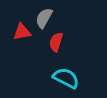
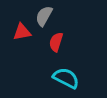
gray semicircle: moved 2 px up
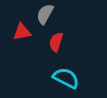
gray semicircle: moved 1 px right, 2 px up
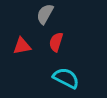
red triangle: moved 14 px down
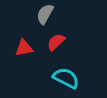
red semicircle: rotated 30 degrees clockwise
red triangle: moved 2 px right, 2 px down
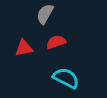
red semicircle: rotated 24 degrees clockwise
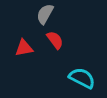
red semicircle: moved 1 px left, 2 px up; rotated 72 degrees clockwise
cyan semicircle: moved 16 px right
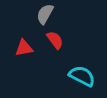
cyan semicircle: moved 2 px up
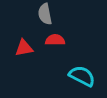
gray semicircle: rotated 40 degrees counterclockwise
red semicircle: rotated 54 degrees counterclockwise
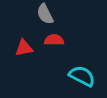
gray semicircle: rotated 15 degrees counterclockwise
red semicircle: moved 1 px left
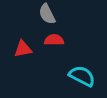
gray semicircle: moved 2 px right
red triangle: moved 1 px left, 1 px down
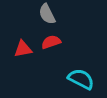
red semicircle: moved 3 px left, 2 px down; rotated 18 degrees counterclockwise
cyan semicircle: moved 1 px left, 3 px down
